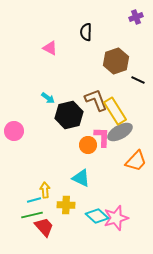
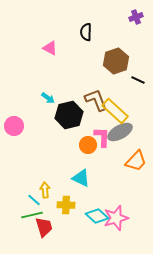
yellow rectangle: rotated 16 degrees counterclockwise
pink circle: moved 5 px up
cyan line: rotated 56 degrees clockwise
red trapezoid: rotated 25 degrees clockwise
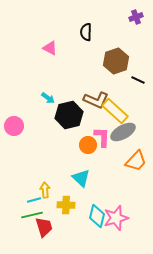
brown L-shape: rotated 135 degrees clockwise
gray ellipse: moved 3 px right
cyan triangle: rotated 18 degrees clockwise
cyan line: rotated 56 degrees counterclockwise
cyan diamond: rotated 60 degrees clockwise
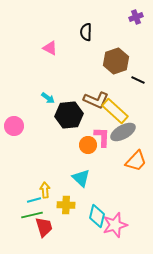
black hexagon: rotated 8 degrees clockwise
pink star: moved 1 px left, 7 px down
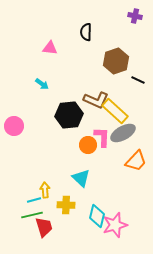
purple cross: moved 1 px left, 1 px up; rotated 32 degrees clockwise
pink triangle: rotated 21 degrees counterclockwise
cyan arrow: moved 6 px left, 14 px up
gray ellipse: moved 1 px down
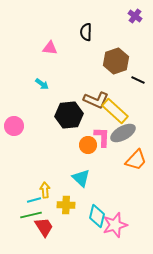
purple cross: rotated 24 degrees clockwise
orange trapezoid: moved 1 px up
green line: moved 1 px left
red trapezoid: rotated 15 degrees counterclockwise
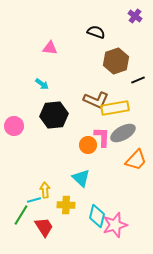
black semicircle: moved 10 px right; rotated 108 degrees clockwise
black line: rotated 48 degrees counterclockwise
yellow rectangle: moved 3 px up; rotated 52 degrees counterclockwise
black hexagon: moved 15 px left
green line: moved 10 px left; rotated 45 degrees counterclockwise
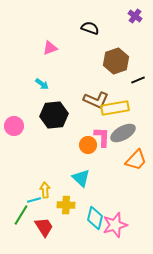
black semicircle: moved 6 px left, 4 px up
pink triangle: rotated 28 degrees counterclockwise
cyan diamond: moved 2 px left, 2 px down
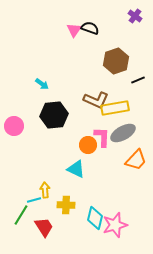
pink triangle: moved 24 px right, 18 px up; rotated 35 degrees counterclockwise
cyan triangle: moved 5 px left, 9 px up; rotated 18 degrees counterclockwise
